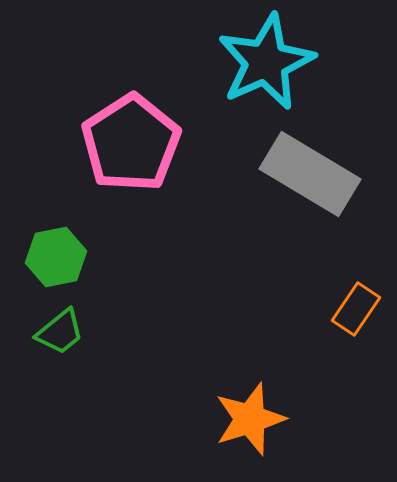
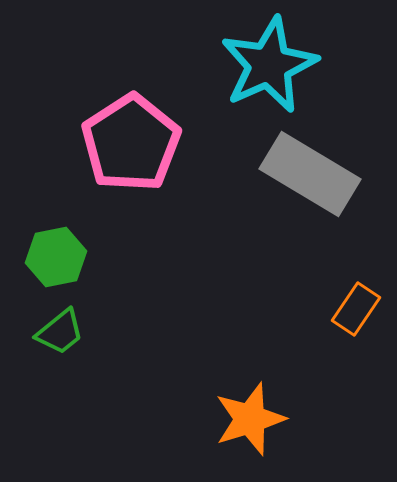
cyan star: moved 3 px right, 3 px down
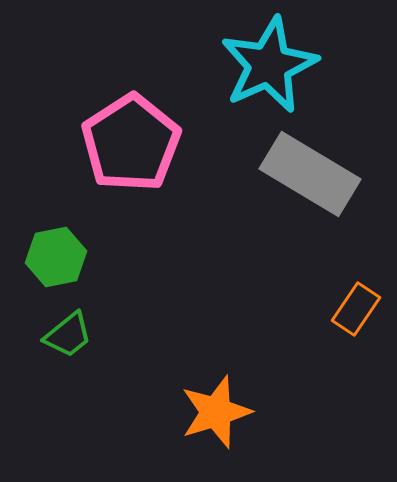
green trapezoid: moved 8 px right, 3 px down
orange star: moved 34 px left, 7 px up
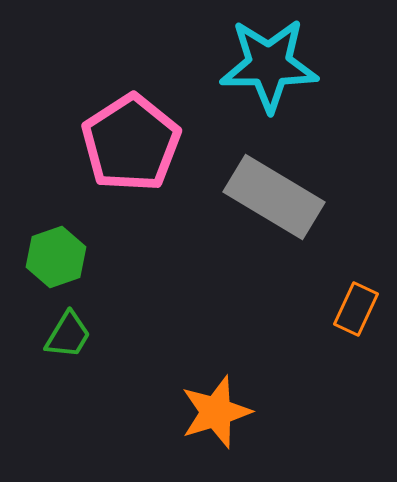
cyan star: rotated 24 degrees clockwise
gray rectangle: moved 36 px left, 23 px down
green hexagon: rotated 8 degrees counterclockwise
orange rectangle: rotated 9 degrees counterclockwise
green trapezoid: rotated 20 degrees counterclockwise
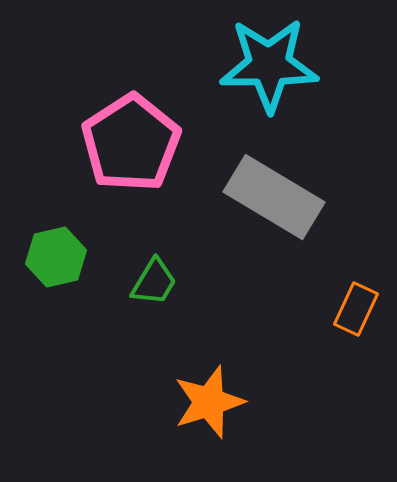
green hexagon: rotated 6 degrees clockwise
green trapezoid: moved 86 px right, 53 px up
orange star: moved 7 px left, 10 px up
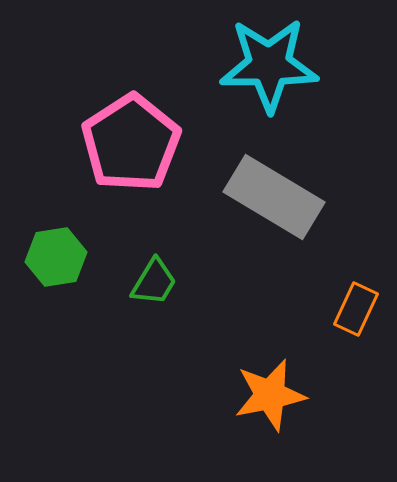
green hexagon: rotated 4 degrees clockwise
orange star: moved 61 px right, 7 px up; rotated 6 degrees clockwise
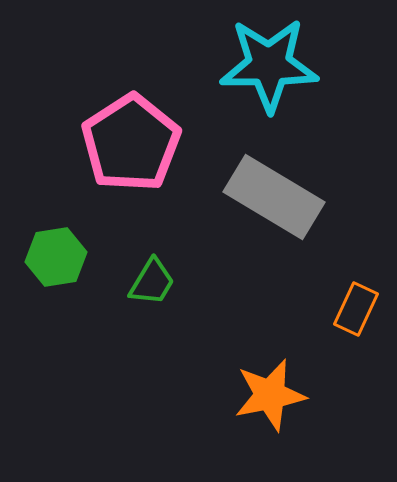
green trapezoid: moved 2 px left
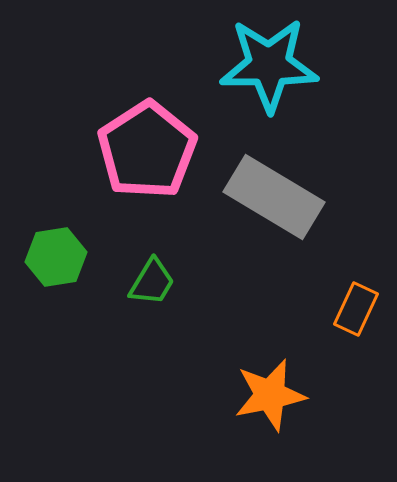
pink pentagon: moved 16 px right, 7 px down
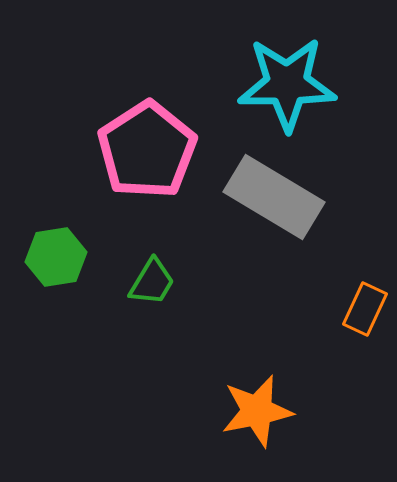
cyan star: moved 18 px right, 19 px down
orange rectangle: moved 9 px right
orange star: moved 13 px left, 16 px down
